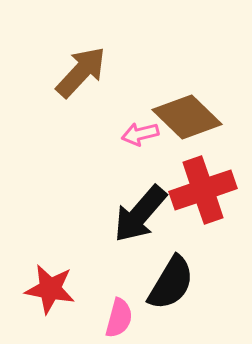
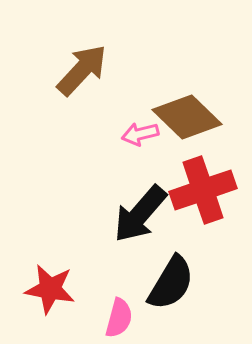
brown arrow: moved 1 px right, 2 px up
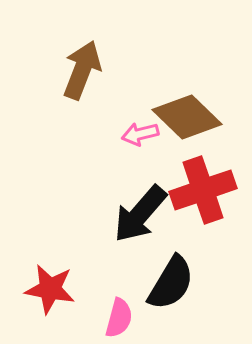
brown arrow: rotated 22 degrees counterclockwise
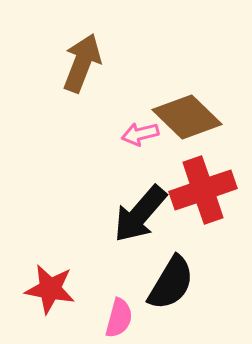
brown arrow: moved 7 px up
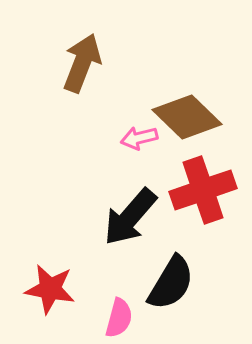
pink arrow: moved 1 px left, 4 px down
black arrow: moved 10 px left, 3 px down
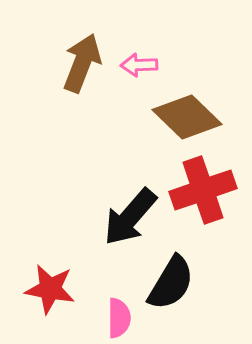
pink arrow: moved 73 px up; rotated 12 degrees clockwise
pink semicircle: rotated 15 degrees counterclockwise
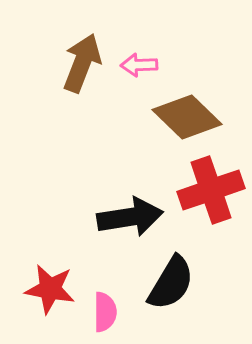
red cross: moved 8 px right
black arrow: rotated 140 degrees counterclockwise
pink semicircle: moved 14 px left, 6 px up
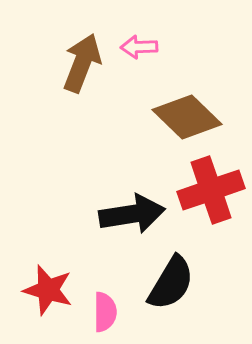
pink arrow: moved 18 px up
black arrow: moved 2 px right, 3 px up
red star: moved 2 px left, 1 px down; rotated 6 degrees clockwise
